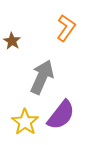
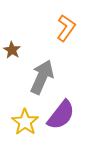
brown star: moved 9 px down
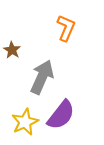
orange L-shape: rotated 12 degrees counterclockwise
yellow star: rotated 12 degrees clockwise
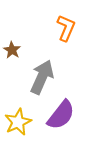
yellow star: moved 7 px left
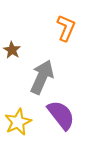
purple semicircle: rotated 76 degrees counterclockwise
